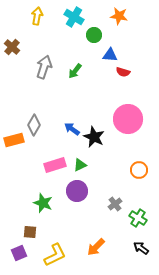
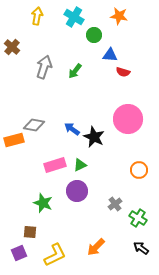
gray diamond: rotated 70 degrees clockwise
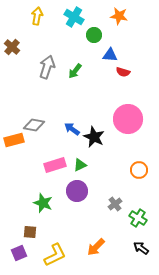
gray arrow: moved 3 px right
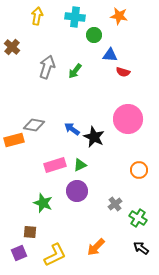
cyan cross: moved 1 px right; rotated 24 degrees counterclockwise
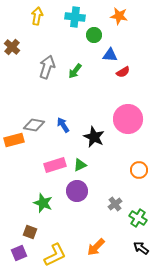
red semicircle: rotated 48 degrees counterclockwise
blue arrow: moved 9 px left, 4 px up; rotated 21 degrees clockwise
brown square: rotated 16 degrees clockwise
